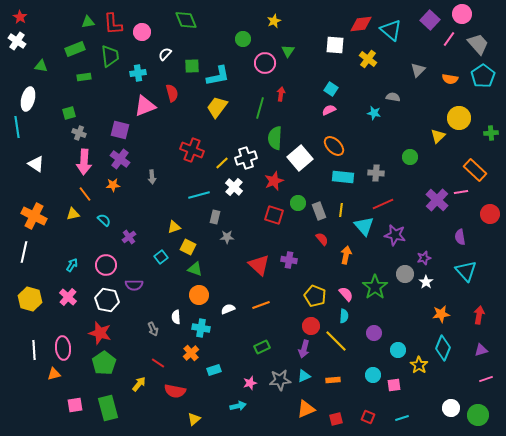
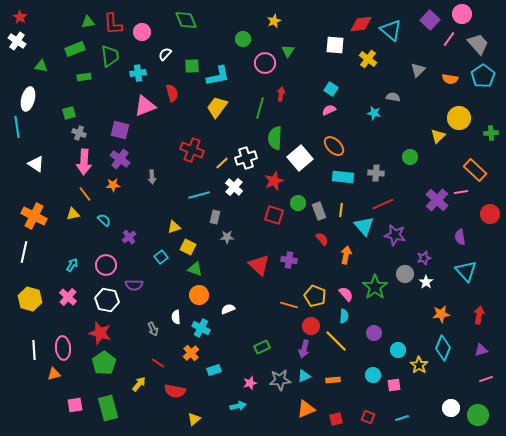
orange line at (261, 305): moved 28 px right; rotated 36 degrees clockwise
cyan cross at (201, 328): rotated 18 degrees clockwise
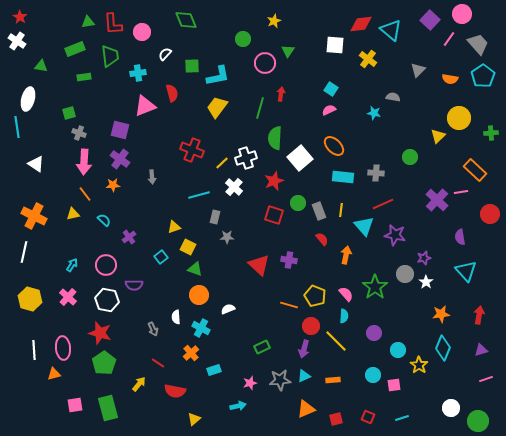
green circle at (478, 415): moved 6 px down
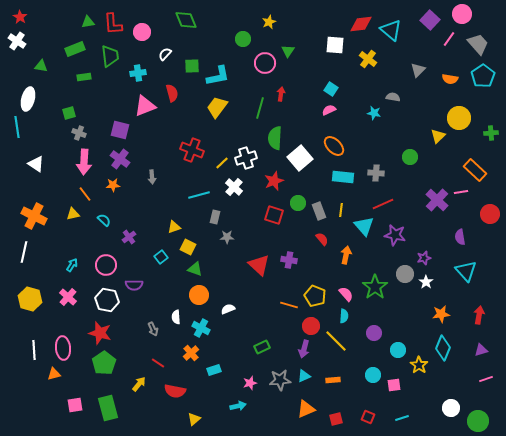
yellow star at (274, 21): moved 5 px left, 1 px down
